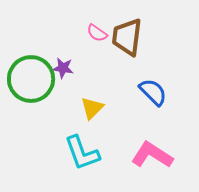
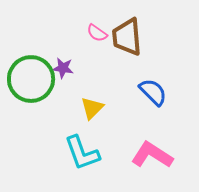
brown trapezoid: rotated 12 degrees counterclockwise
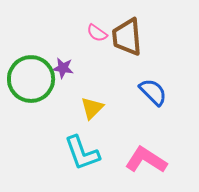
pink L-shape: moved 6 px left, 5 px down
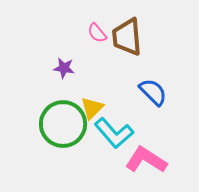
pink semicircle: rotated 15 degrees clockwise
purple star: moved 1 px right
green circle: moved 32 px right, 45 px down
cyan L-shape: moved 32 px right, 20 px up; rotated 21 degrees counterclockwise
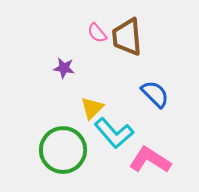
blue semicircle: moved 2 px right, 2 px down
green circle: moved 26 px down
pink L-shape: moved 4 px right
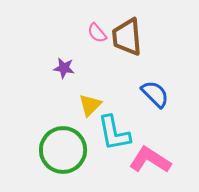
yellow triangle: moved 2 px left, 3 px up
cyan L-shape: rotated 30 degrees clockwise
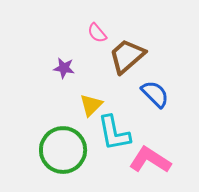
brown trapezoid: moved 19 px down; rotated 54 degrees clockwise
yellow triangle: moved 1 px right
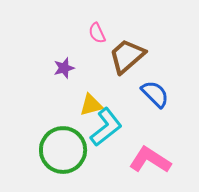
pink semicircle: rotated 15 degrees clockwise
purple star: rotated 25 degrees counterclockwise
yellow triangle: rotated 30 degrees clockwise
cyan L-shape: moved 8 px left, 6 px up; rotated 117 degrees counterclockwise
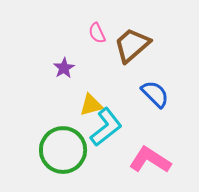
brown trapezoid: moved 5 px right, 11 px up
purple star: rotated 15 degrees counterclockwise
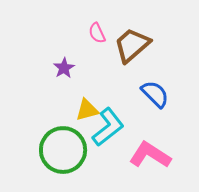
yellow triangle: moved 4 px left, 5 px down
cyan L-shape: moved 2 px right
pink L-shape: moved 5 px up
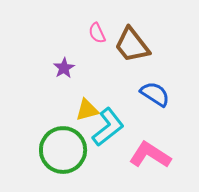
brown trapezoid: rotated 87 degrees counterclockwise
blue semicircle: rotated 12 degrees counterclockwise
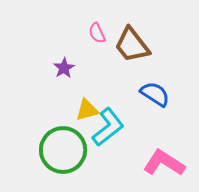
pink L-shape: moved 14 px right, 8 px down
